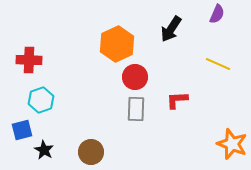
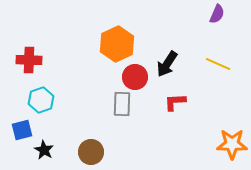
black arrow: moved 4 px left, 35 px down
red L-shape: moved 2 px left, 2 px down
gray rectangle: moved 14 px left, 5 px up
orange star: rotated 20 degrees counterclockwise
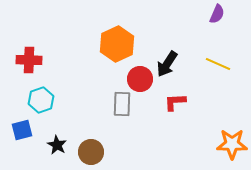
red circle: moved 5 px right, 2 px down
black star: moved 13 px right, 5 px up
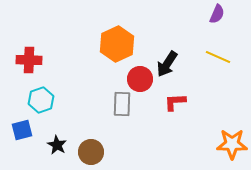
yellow line: moved 7 px up
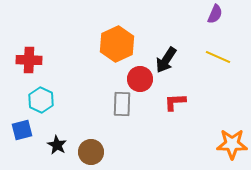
purple semicircle: moved 2 px left
black arrow: moved 1 px left, 4 px up
cyan hexagon: rotated 15 degrees counterclockwise
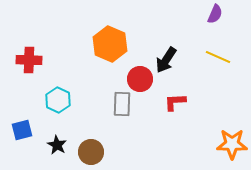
orange hexagon: moved 7 px left; rotated 12 degrees counterclockwise
cyan hexagon: moved 17 px right
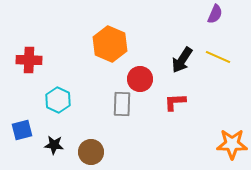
black arrow: moved 16 px right
black star: moved 3 px left; rotated 24 degrees counterclockwise
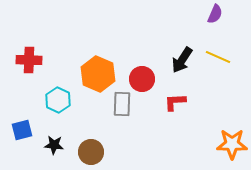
orange hexagon: moved 12 px left, 30 px down
red circle: moved 2 px right
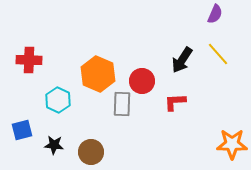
yellow line: moved 3 px up; rotated 25 degrees clockwise
red circle: moved 2 px down
